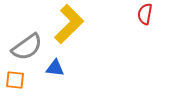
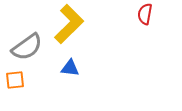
blue triangle: moved 15 px right
orange square: rotated 12 degrees counterclockwise
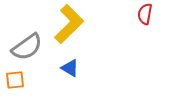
blue triangle: rotated 24 degrees clockwise
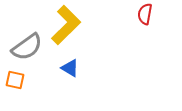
yellow L-shape: moved 3 px left, 1 px down
orange square: rotated 18 degrees clockwise
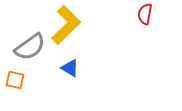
gray semicircle: moved 3 px right
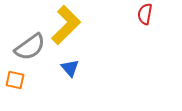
blue triangle: rotated 18 degrees clockwise
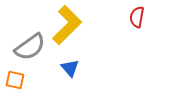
red semicircle: moved 8 px left, 3 px down
yellow L-shape: moved 1 px right
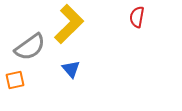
yellow L-shape: moved 2 px right, 1 px up
blue triangle: moved 1 px right, 1 px down
orange square: rotated 24 degrees counterclockwise
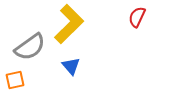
red semicircle: rotated 15 degrees clockwise
blue triangle: moved 3 px up
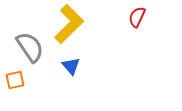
gray semicircle: rotated 88 degrees counterclockwise
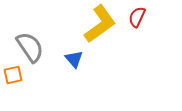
yellow L-shape: moved 31 px right; rotated 9 degrees clockwise
blue triangle: moved 3 px right, 7 px up
orange square: moved 2 px left, 5 px up
